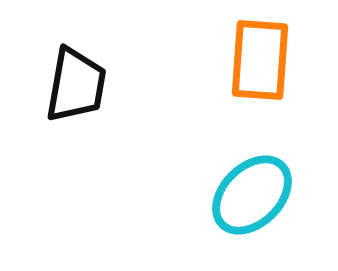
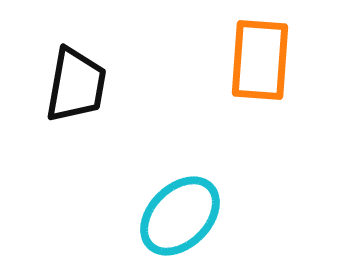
cyan ellipse: moved 72 px left, 21 px down
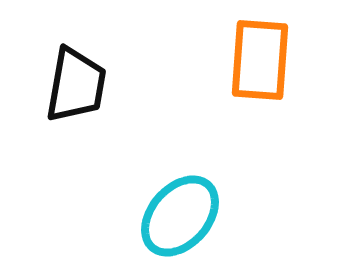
cyan ellipse: rotated 4 degrees counterclockwise
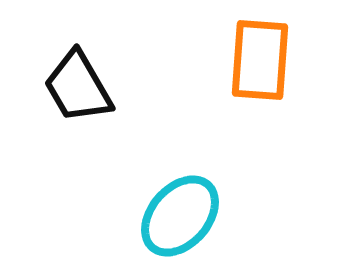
black trapezoid: moved 2 px right, 2 px down; rotated 140 degrees clockwise
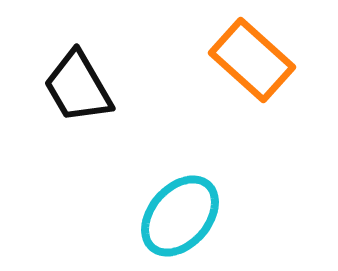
orange rectangle: moved 8 px left; rotated 52 degrees counterclockwise
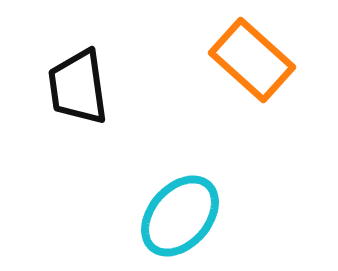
black trapezoid: rotated 22 degrees clockwise
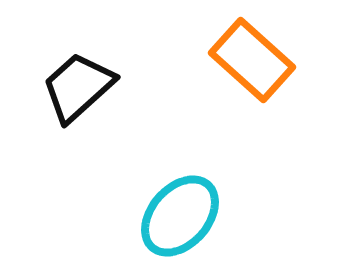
black trapezoid: rotated 56 degrees clockwise
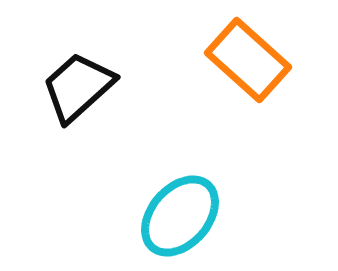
orange rectangle: moved 4 px left
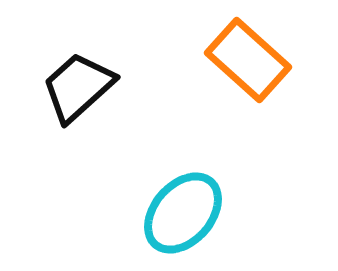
cyan ellipse: moved 3 px right, 3 px up
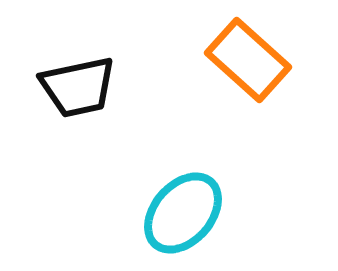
black trapezoid: rotated 150 degrees counterclockwise
